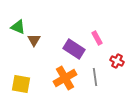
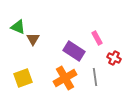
brown triangle: moved 1 px left, 1 px up
purple rectangle: moved 2 px down
red cross: moved 3 px left, 3 px up
yellow square: moved 2 px right, 6 px up; rotated 30 degrees counterclockwise
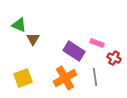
green triangle: moved 1 px right, 2 px up
pink rectangle: moved 5 px down; rotated 40 degrees counterclockwise
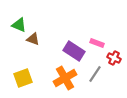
brown triangle: rotated 40 degrees counterclockwise
gray line: moved 3 px up; rotated 42 degrees clockwise
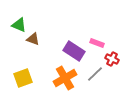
red cross: moved 2 px left, 1 px down
gray line: rotated 12 degrees clockwise
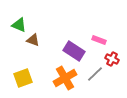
brown triangle: moved 1 px down
pink rectangle: moved 2 px right, 3 px up
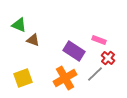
red cross: moved 4 px left, 1 px up; rotated 16 degrees clockwise
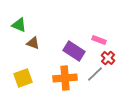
brown triangle: moved 3 px down
orange cross: rotated 25 degrees clockwise
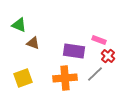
purple rectangle: rotated 25 degrees counterclockwise
red cross: moved 2 px up
